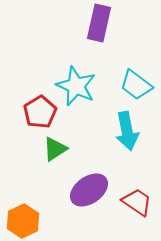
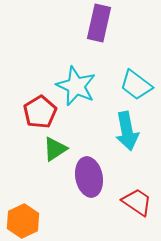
purple ellipse: moved 13 px up; rotated 66 degrees counterclockwise
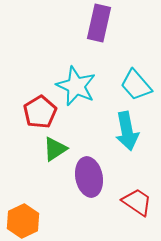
cyan trapezoid: rotated 12 degrees clockwise
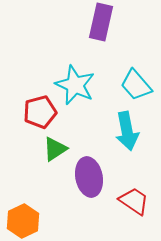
purple rectangle: moved 2 px right, 1 px up
cyan star: moved 1 px left, 1 px up
red pentagon: rotated 16 degrees clockwise
red trapezoid: moved 3 px left, 1 px up
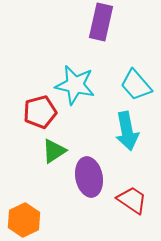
cyan star: rotated 12 degrees counterclockwise
green triangle: moved 1 px left, 2 px down
red trapezoid: moved 2 px left, 1 px up
orange hexagon: moved 1 px right, 1 px up
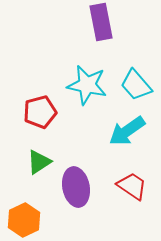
purple rectangle: rotated 24 degrees counterclockwise
cyan star: moved 12 px right
cyan arrow: rotated 66 degrees clockwise
green triangle: moved 15 px left, 11 px down
purple ellipse: moved 13 px left, 10 px down
red trapezoid: moved 14 px up
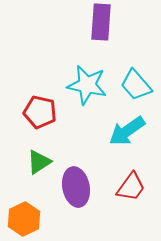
purple rectangle: rotated 15 degrees clockwise
red pentagon: rotated 28 degrees clockwise
red trapezoid: moved 1 px left, 1 px down; rotated 92 degrees clockwise
orange hexagon: moved 1 px up
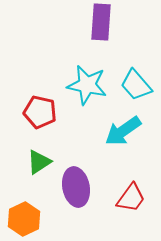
cyan arrow: moved 4 px left
red trapezoid: moved 11 px down
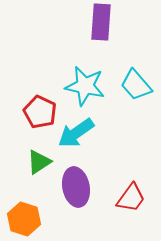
cyan star: moved 2 px left, 1 px down
red pentagon: rotated 12 degrees clockwise
cyan arrow: moved 47 px left, 2 px down
orange hexagon: rotated 16 degrees counterclockwise
